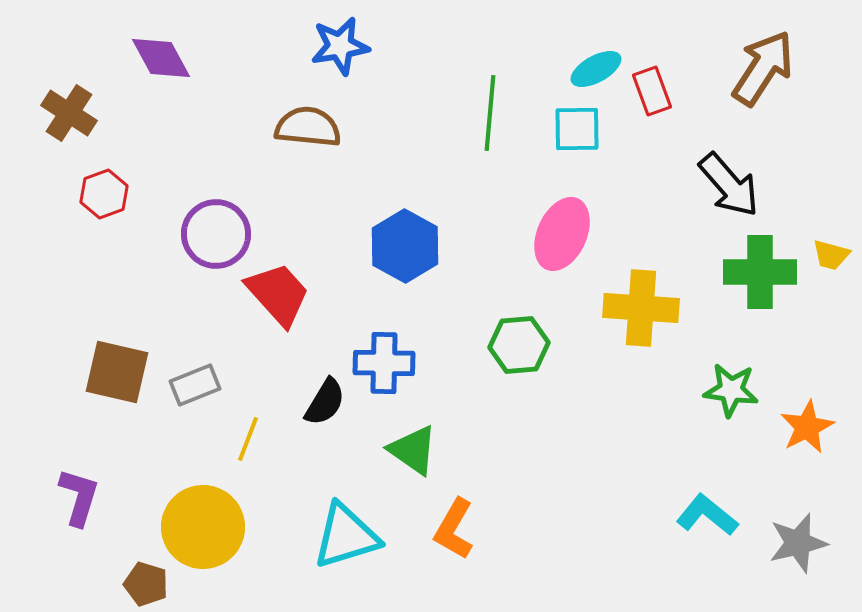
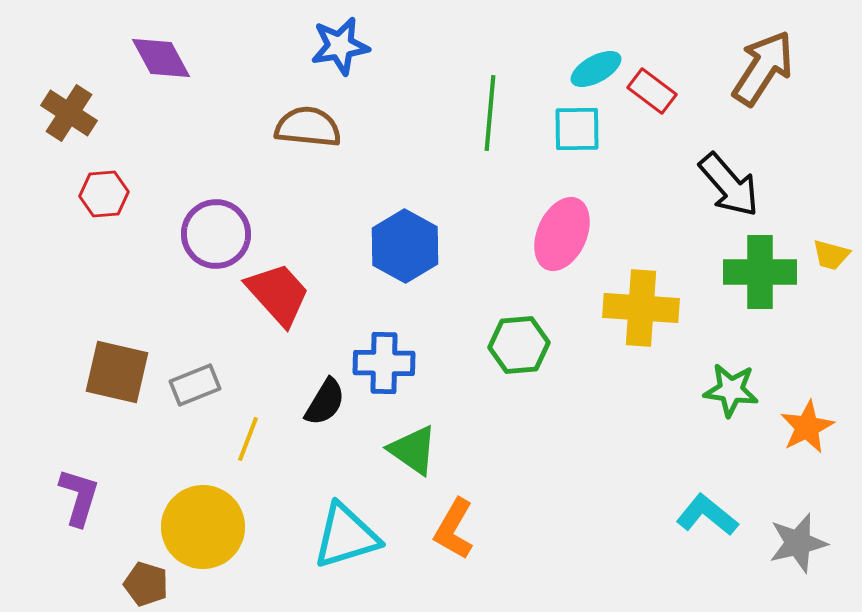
red rectangle: rotated 33 degrees counterclockwise
red hexagon: rotated 15 degrees clockwise
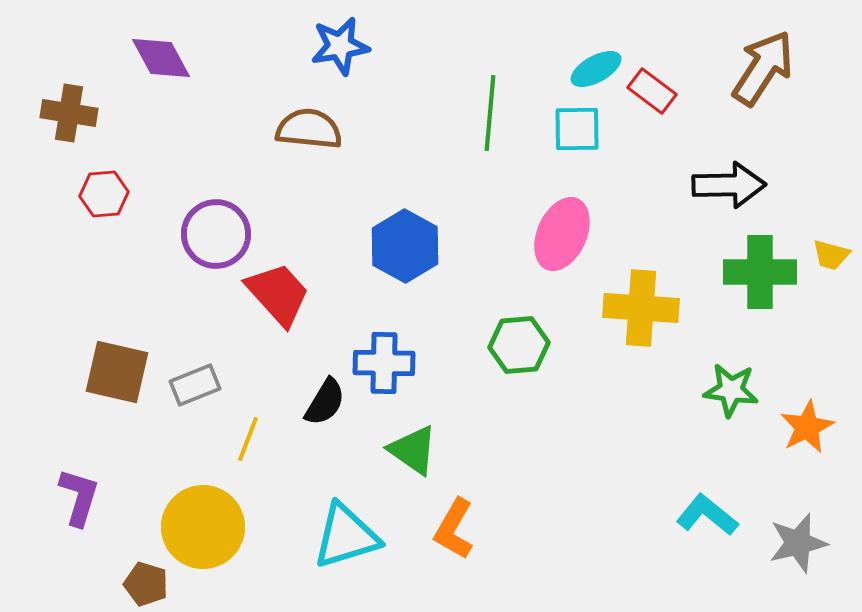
brown cross: rotated 24 degrees counterclockwise
brown semicircle: moved 1 px right, 2 px down
black arrow: rotated 50 degrees counterclockwise
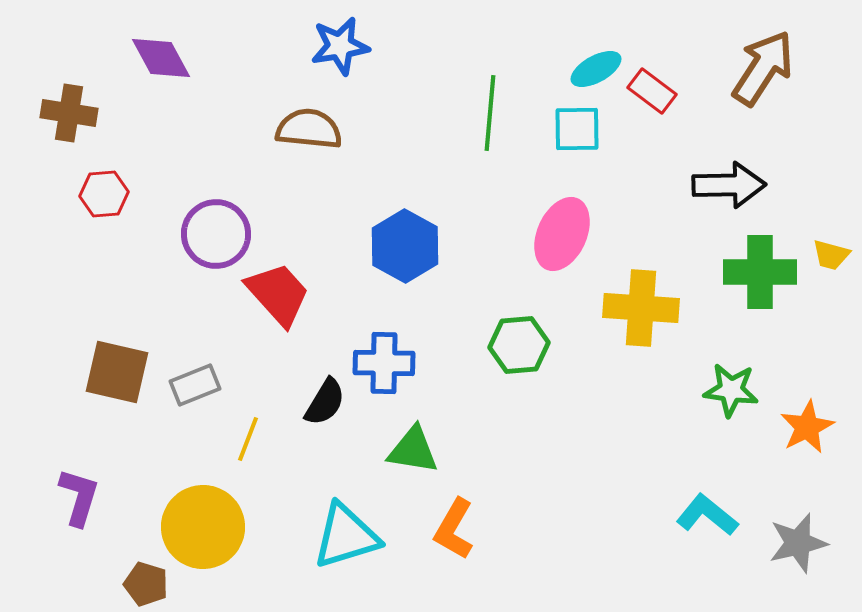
green triangle: rotated 26 degrees counterclockwise
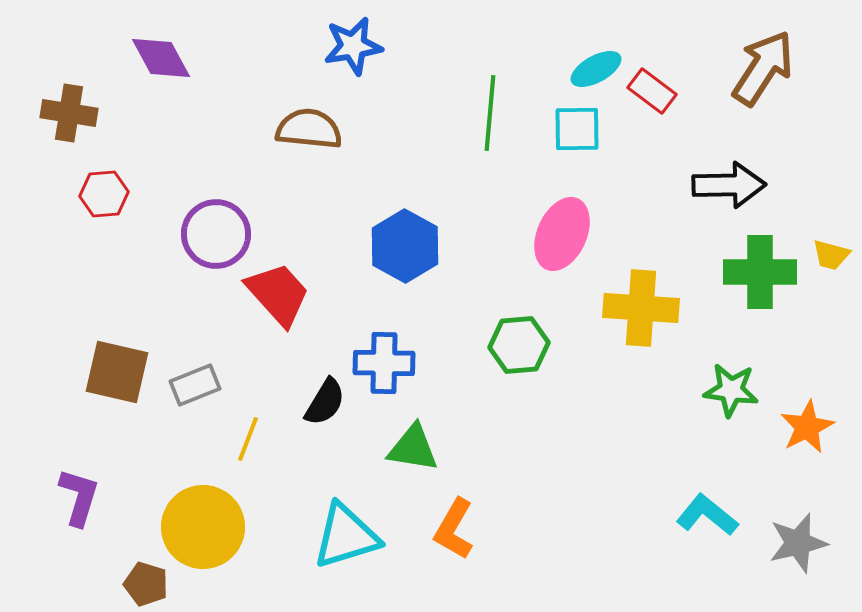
blue star: moved 13 px right
green triangle: moved 2 px up
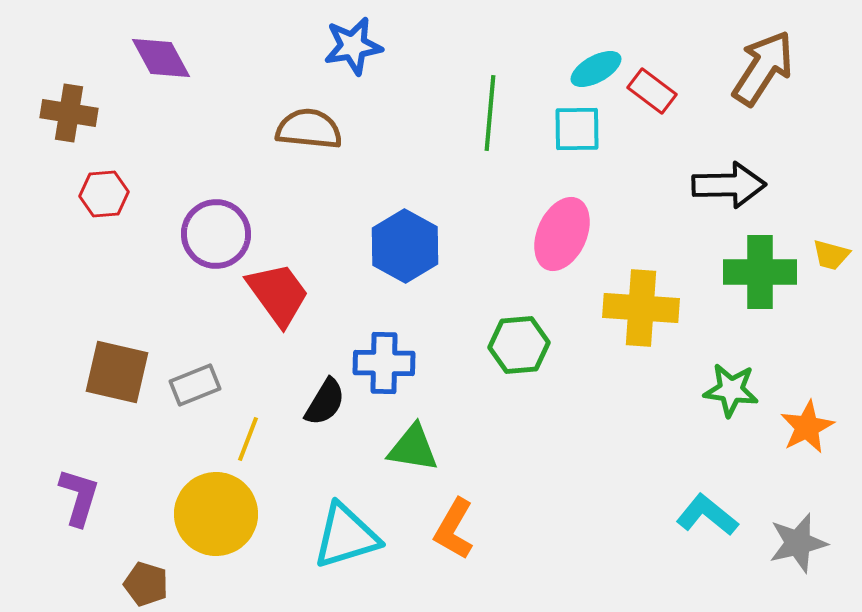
red trapezoid: rotated 6 degrees clockwise
yellow circle: moved 13 px right, 13 px up
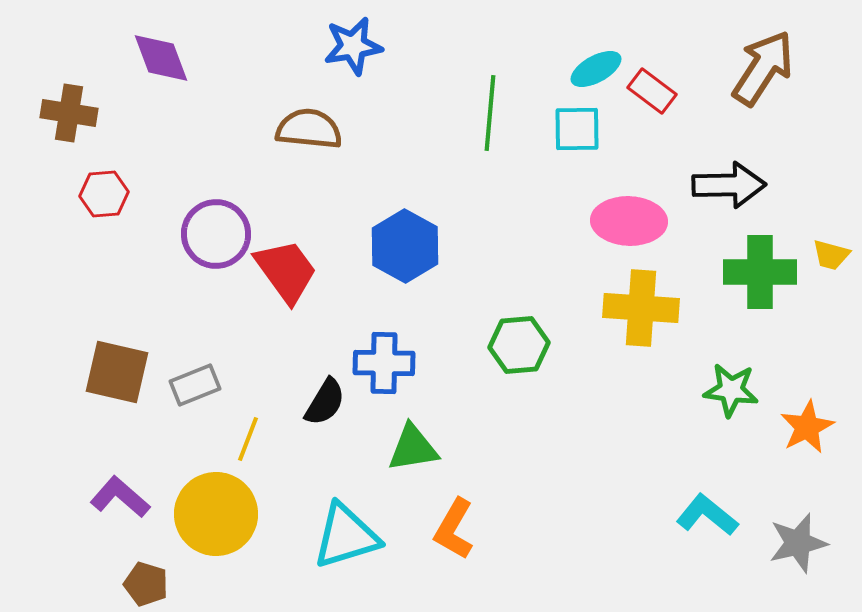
purple diamond: rotated 8 degrees clockwise
pink ellipse: moved 67 px right, 13 px up; rotated 68 degrees clockwise
red trapezoid: moved 8 px right, 23 px up
green triangle: rotated 18 degrees counterclockwise
purple L-shape: moved 41 px right; rotated 66 degrees counterclockwise
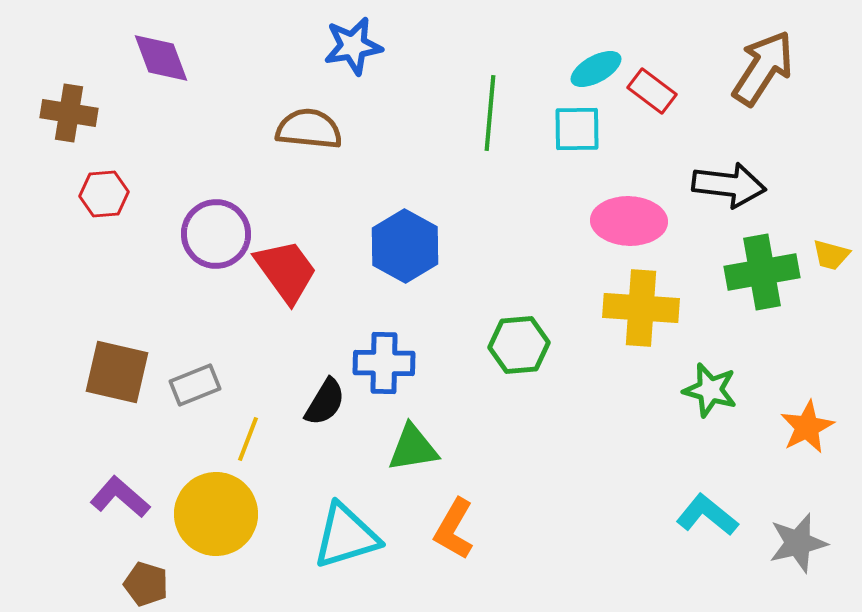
black arrow: rotated 8 degrees clockwise
green cross: moved 2 px right; rotated 10 degrees counterclockwise
green star: moved 21 px left; rotated 8 degrees clockwise
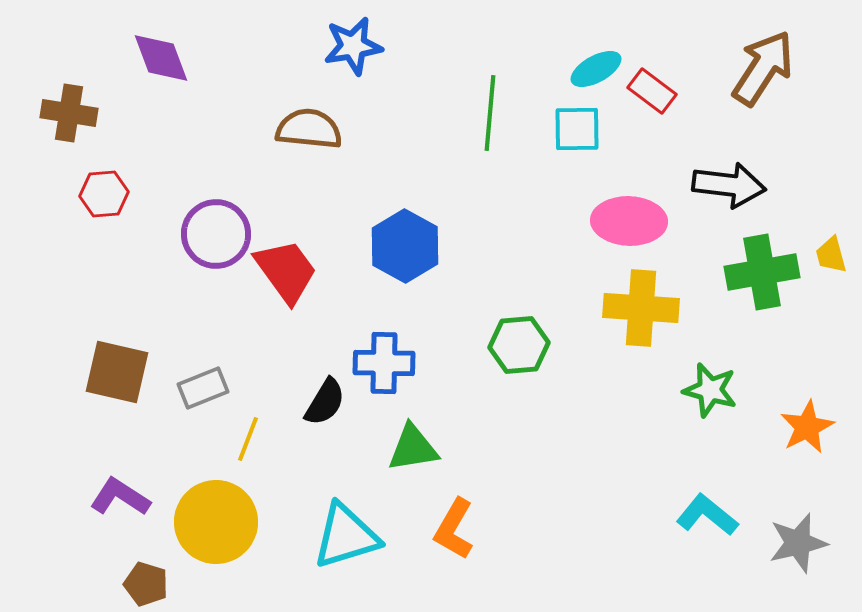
yellow trapezoid: rotated 60 degrees clockwise
gray rectangle: moved 8 px right, 3 px down
purple L-shape: rotated 8 degrees counterclockwise
yellow circle: moved 8 px down
